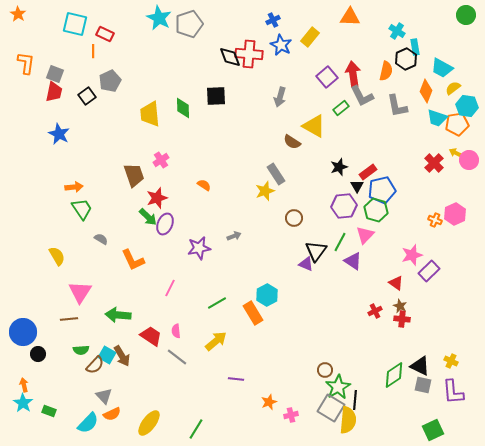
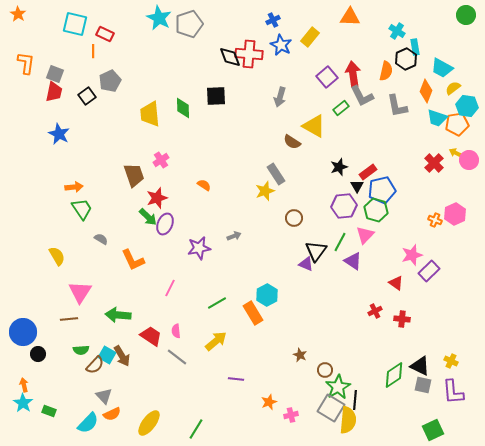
brown star at (400, 306): moved 100 px left, 49 px down
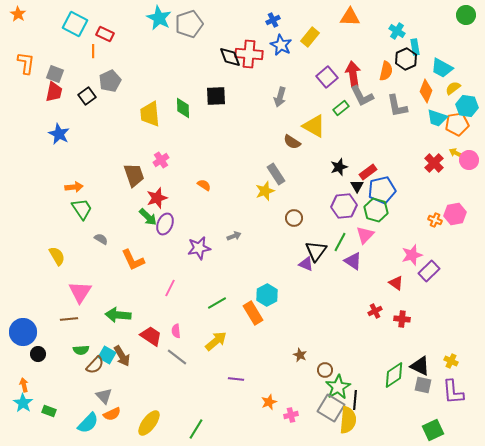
cyan square at (75, 24): rotated 15 degrees clockwise
pink hexagon at (455, 214): rotated 15 degrees clockwise
